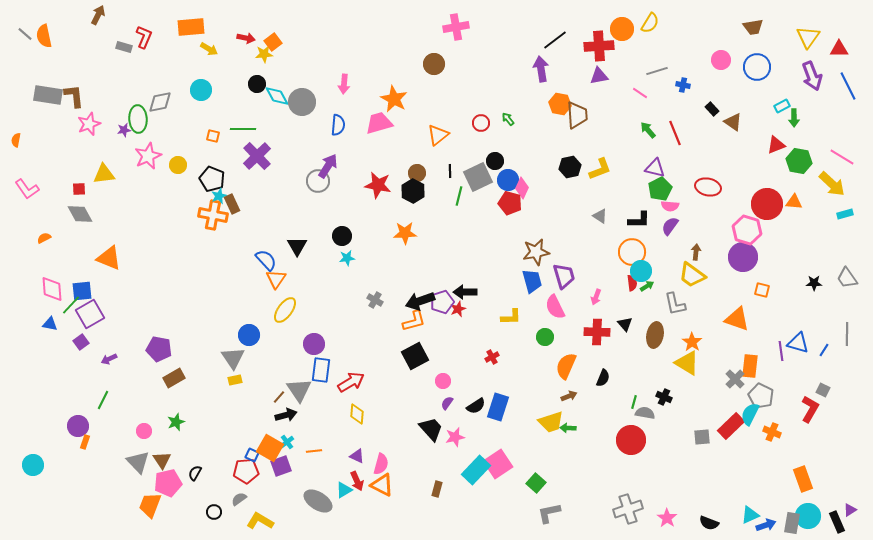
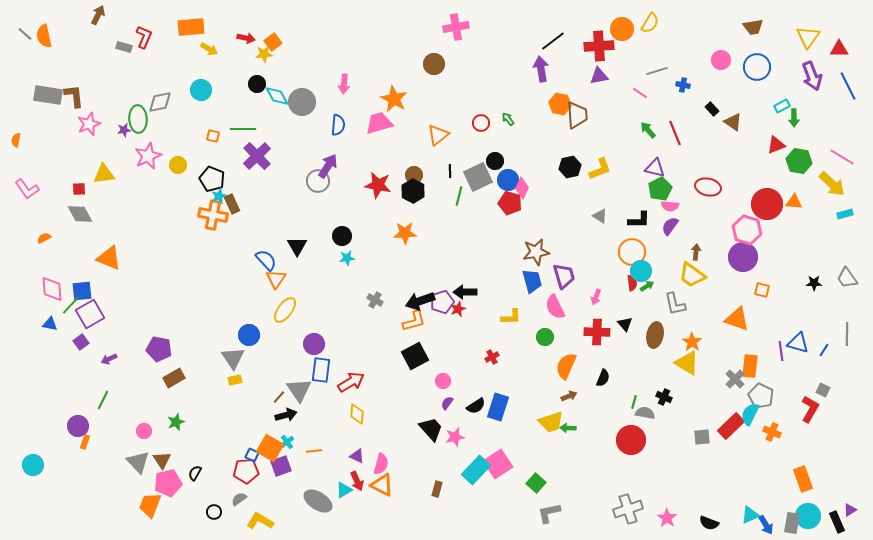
black line at (555, 40): moved 2 px left, 1 px down
brown circle at (417, 173): moved 3 px left, 2 px down
blue arrow at (766, 525): rotated 78 degrees clockwise
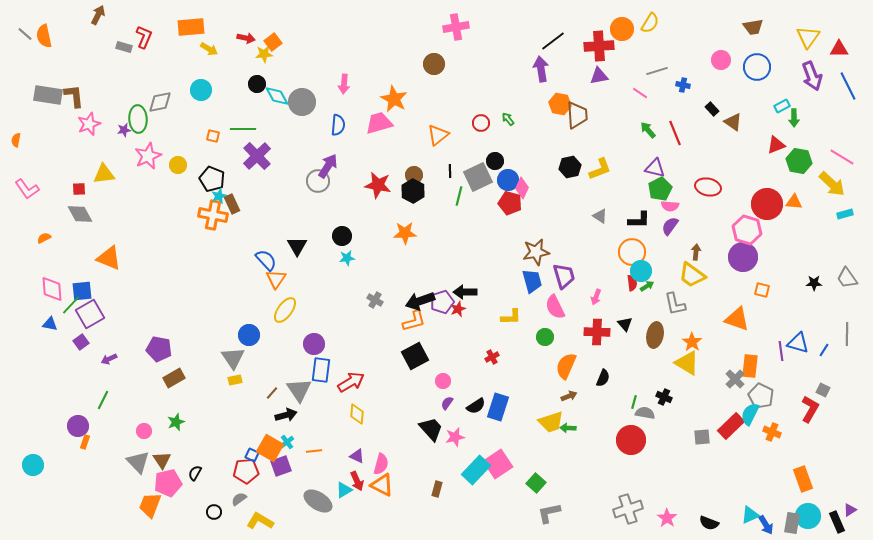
brown line at (279, 397): moved 7 px left, 4 px up
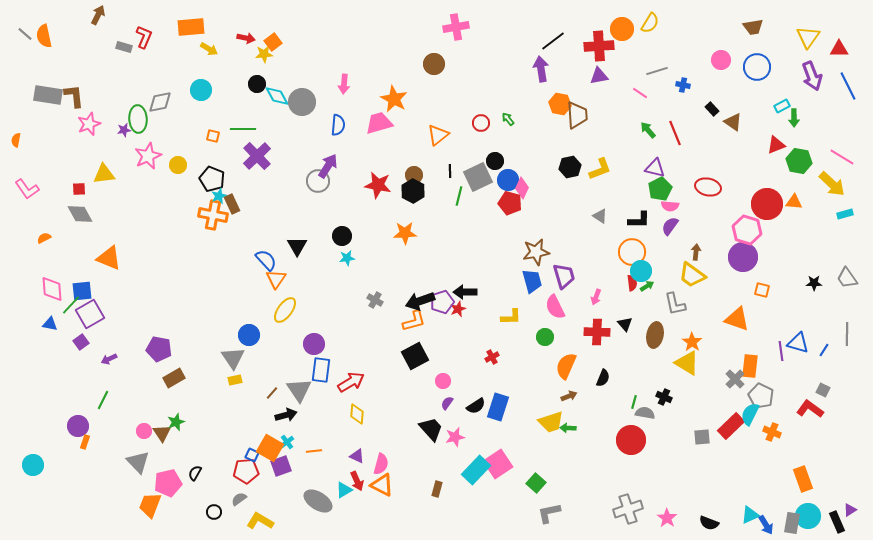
red L-shape at (810, 409): rotated 84 degrees counterclockwise
brown triangle at (162, 460): moved 27 px up
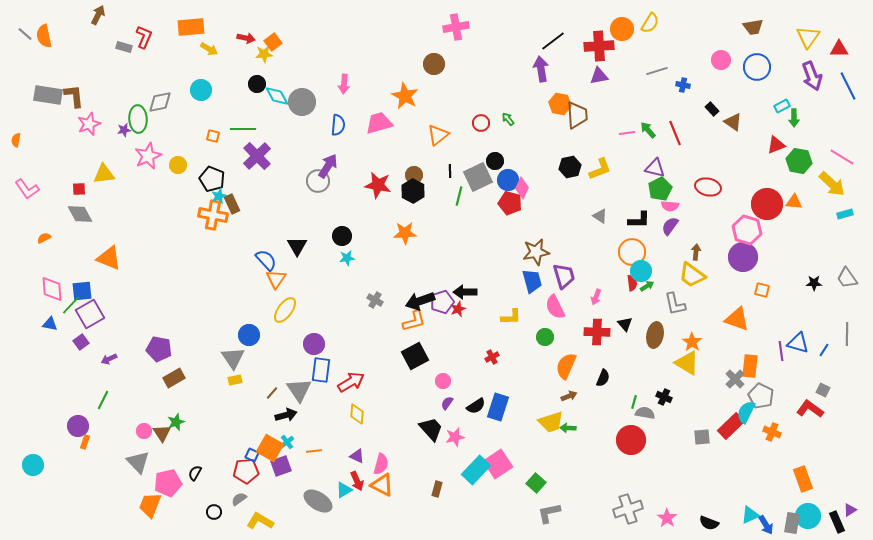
pink line at (640, 93): moved 13 px left, 40 px down; rotated 42 degrees counterclockwise
orange star at (394, 99): moved 11 px right, 3 px up
cyan semicircle at (750, 414): moved 4 px left, 2 px up
